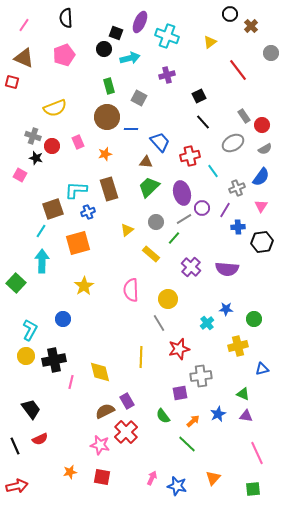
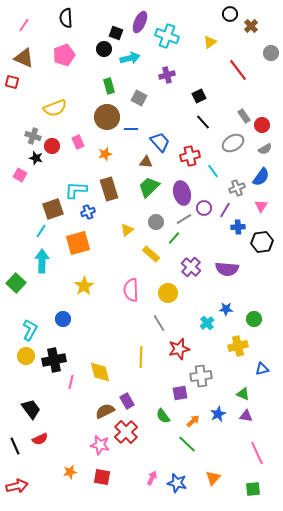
purple circle at (202, 208): moved 2 px right
yellow circle at (168, 299): moved 6 px up
blue star at (177, 486): moved 3 px up
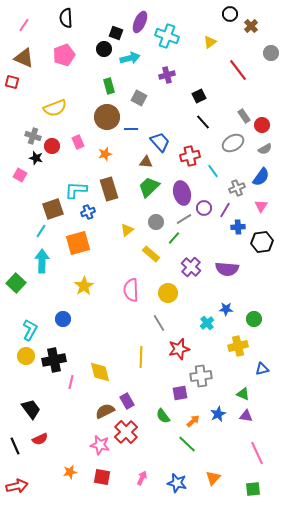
pink arrow at (152, 478): moved 10 px left
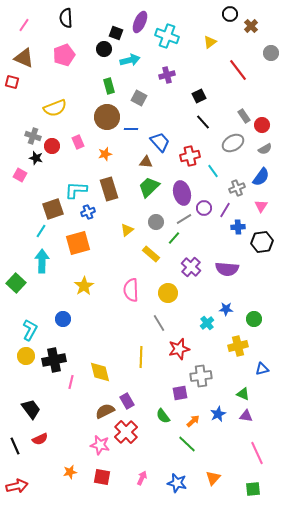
cyan arrow at (130, 58): moved 2 px down
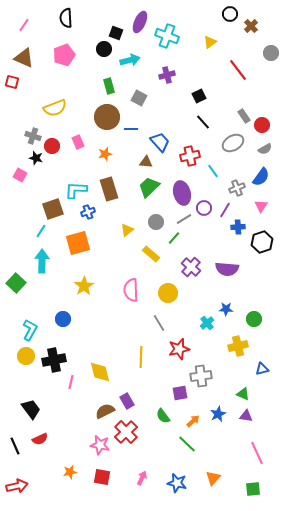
black hexagon at (262, 242): rotated 10 degrees counterclockwise
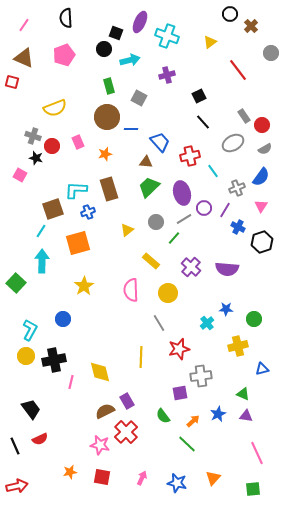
blue cross at (238, 227): rotated 32 degrees clockwise
yellow rectangle at (151, 254): moved 7 px down
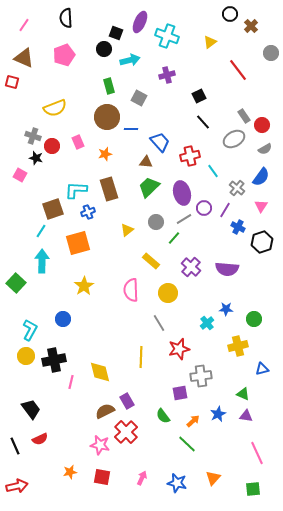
gray ellipse at (233, 143): moved 1 px right, 4 px up
gray cross at (237, 188): rotated 28 degrees counterclockwise
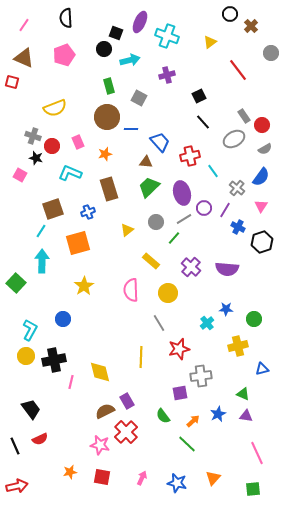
cyan L-shape at (76, 190): moved 6 px left, 17 px up; rotated 20 degrees clockwise
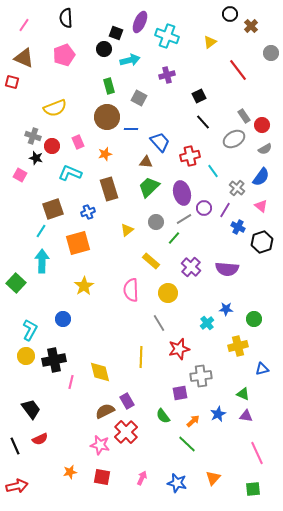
pink triangle at (261, 206): rotated 24 degrees counterclockwise
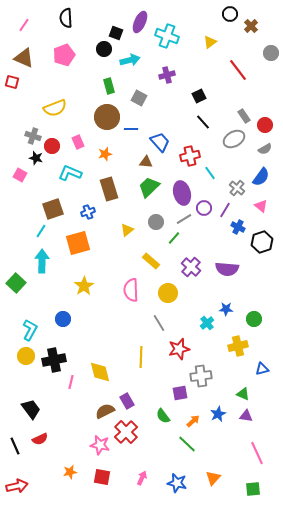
red circle at (262, 125): moved 3 px right
cyan line at (213, 171): moved 3 px left, 2 px down
